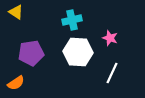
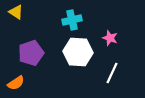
purple pentagon: rotated 10 degrees counterclockwise
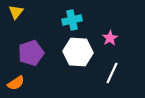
yellow triangle: rotated 35 degrees clockwise
pink star: rotated 21 degrees clockwise
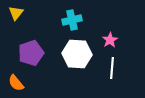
yellow triangle: moved 1 px down
pink star: moved 2 px down
white hexagon: moved 1 px left, 2 px down
white line: moved 5 px up; rotated 20 degrees counterclockwise
orange semicircle: rotated 84 degrees clockwise
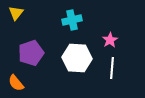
white hexagon: moved 4 px down
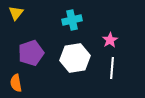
white hexagon: moved 2 px left; rotated 12 degrees counterclockwise
orange semicircle: rotated 30 degrees clockwise
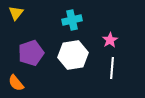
white hexagon: moved 2 px left, 3 px up
orange semicircle: rotated 30 degrees counterclockwise
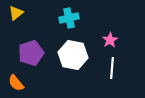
yellow triangle: rotated 14 degrees clockwise
cyan cross: moved 3 px left, 2 px up
white hexagon: rotated 20 degrees clockwise
